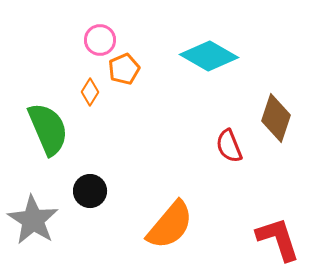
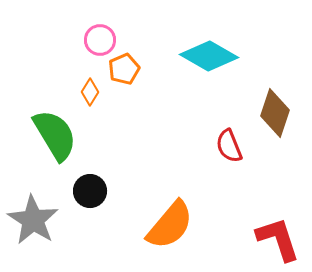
brown diamond: moved 1 px left, 5 px up
green semicircle: moved 7 px right, 6 px down; rotated 8 degrees counterclockwise
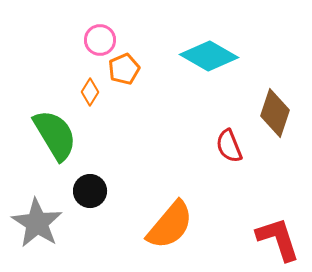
gray star: moved 4 px right, 3 px down
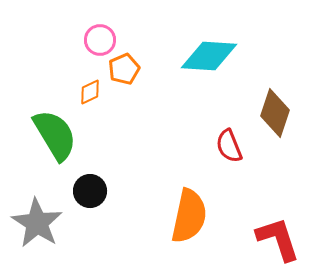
cyan diamond: rotated 26 degrees counterclockwise
orange diamond: rotated 32 degrees clockwise
orange semicircle: moved 19 px right, 9 px up; rotated 28 degrees counterclockwise
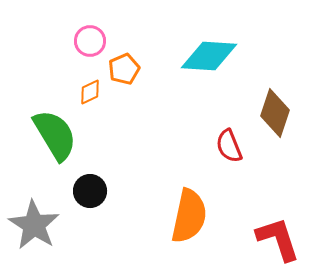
pink circle: moved 10 px left, 1 px down
gray star: moved 3 px left, 2 px down
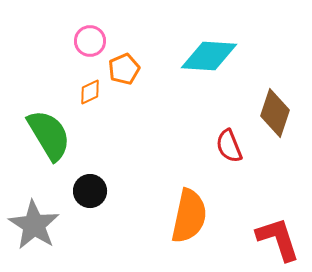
green semicircle: moved 6 px left
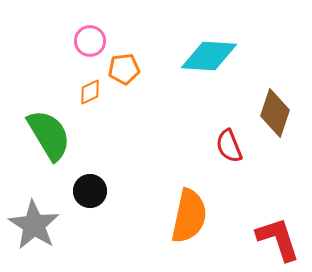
orange pentagon: rotated 16 degrees clockwise
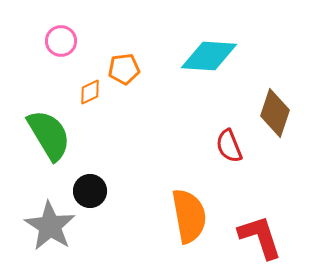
pink circle: moved 29 px left
orange semicircle: rotated 22 degrees counterclockwise
gray star: moved 16 px right, 1 px down
red L-shape: moved 18 px left, 2 px up
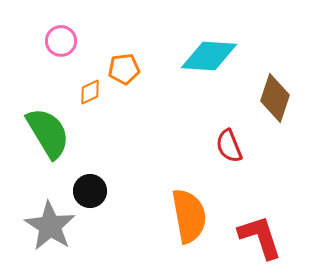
brown diamond: moved 15 px up
green semicircle: moved 1 px left, 2 px up
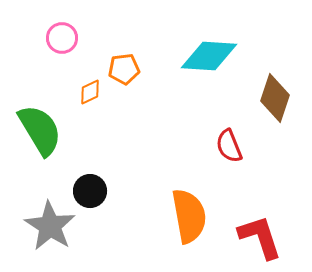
pink circle: moved 1 px right, 3 px up
green semicircle: moved 8 px left, 3 px up
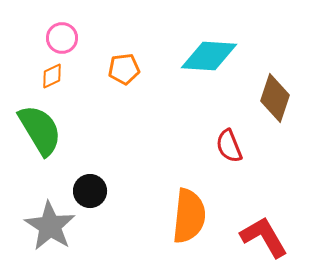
orange diamond: moved 38 px left, 16 px up
orange semicircle: rotated 16 degrees clockwise
red L-shape: moved 4 px right; rotated 12 degrees counterclockwise
